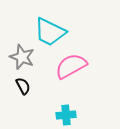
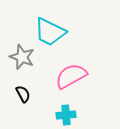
pink semicircle: moved 10 px down
black semicircle: moved 8 px down
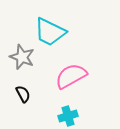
cyan cross: moved 2 px right, 1 px down; rotated 12 degrees counterclockwise
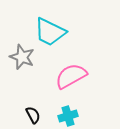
black semicircle: moved 10 px right, 21 px down
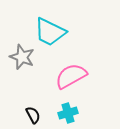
cyan cross: moved 3 px up
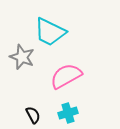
pink semicircle: moved 5 px left
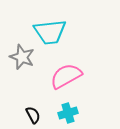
cyan trapezoid: rotated 32 degrees counterclockwise
